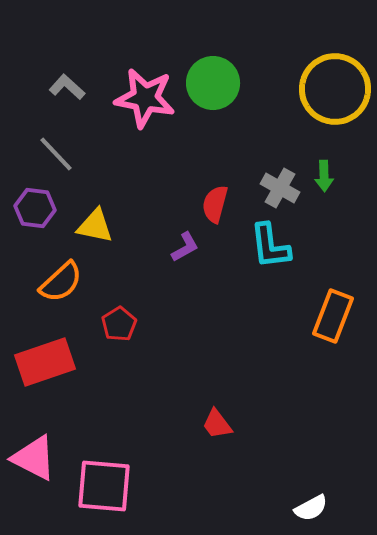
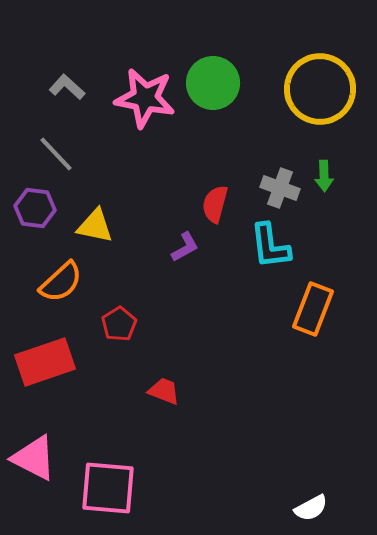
yellow circle: moved 15 px left
gray cross: rotated 9 degrees counterclockwise
orange rectangle: moved 20 px left, 7 px up
red trapezoid: moved 53 px left, 33 px up; rotated 148 degrees clockwise
pink square: moved 4 px right, 2 px down
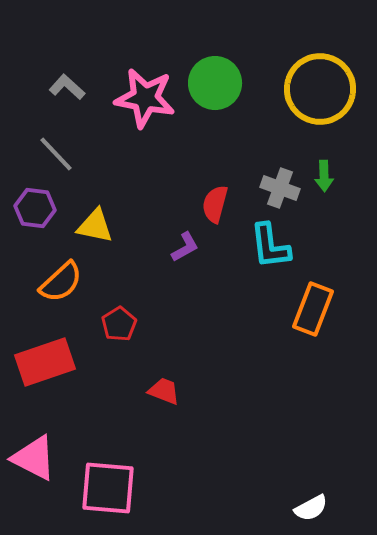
green circle: moved 2 px right
